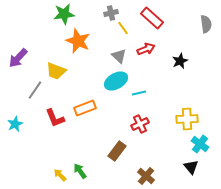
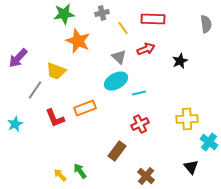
gray cross: moved 9 px left
red rectangle: moved 1 px right, 1 px down; rotated 40 degrees counterclockwise
gray triangle: moved 1 px down
cyan cross: moved 9 px right, 2 px up
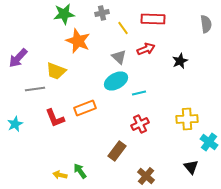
gray line: moved 1 px up; rotated 48 degrees clockwise
yellow arrow: rotated 32 degrees counterclockwise
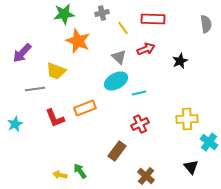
purple arrow: moved 4 px right, 5 px up
